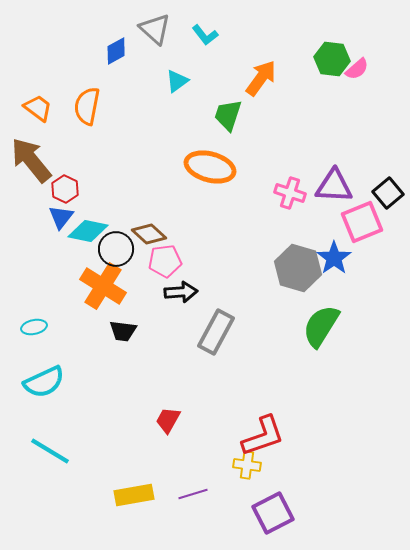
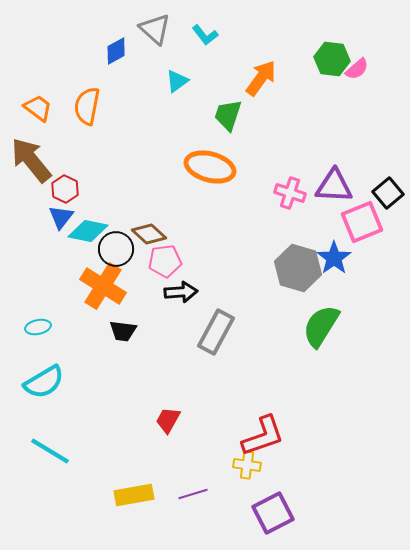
cyan ellipse: moved 4 px right
cyan semicircle: rotated 6 degrees counterclockwise
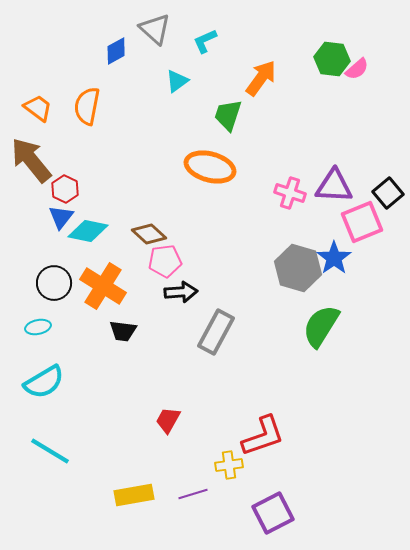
cyan L-shape: moved 6 px down; rotated 104 degrees clockwise
black circle: moved 62 px left, 34 px down
yellow cross: moved 18 px left; rotated 16 degrees counterclockwise
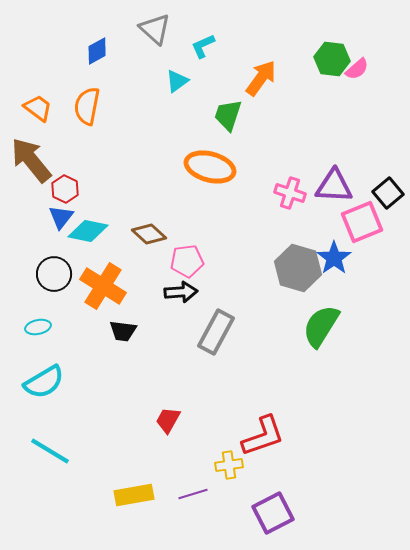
cyan L-shape: moved 2 px left, 5 px down
blue diamond: moved 19 px left
pink pentagon: moved 22 px right
black circle: moved 9 px up
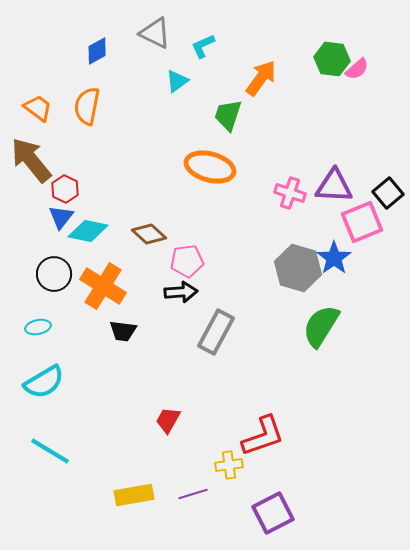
gray triangle: moved 4 px down; rotated 16 degrees counterclockwise
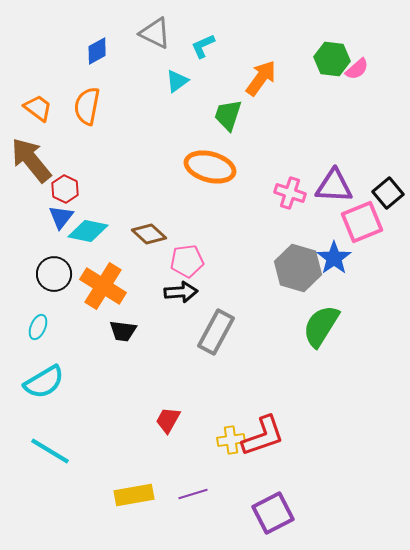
cyan ellipse: rotated 55 degrees counterclockwise
yellow cross: moved 2 px right, 25 px up
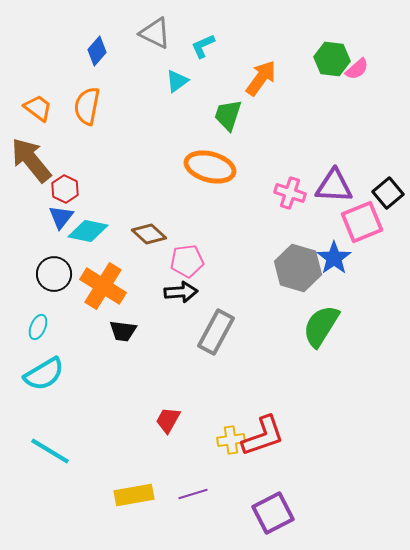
blue diamond: rotated 20 degrees counterclockwise
cyan semicircle: moved 8 px up
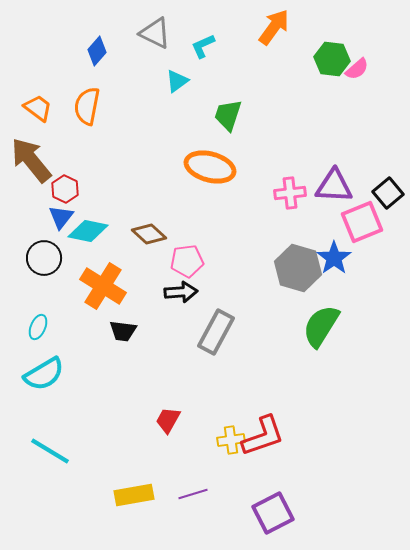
orange arrow: moved 13 px right, 51 px up
pink cross: rotated 24 degrees counterclockwise
black circle: moved 10 px left, 16 px up
